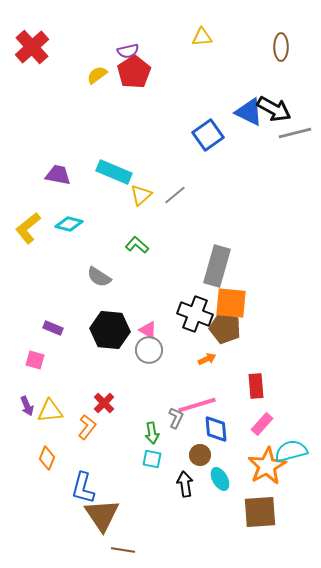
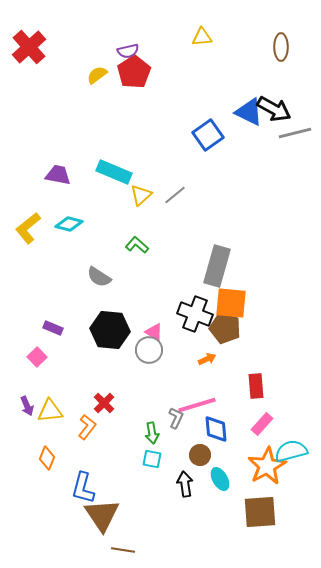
red cross at (32, 47): moved 3 px left
pink triangle at (148, 330): moved 6 px right, 2 px down
pink square at (35, 360): moved 2 px right, 3 px up; rotated 30 degrees clockwise
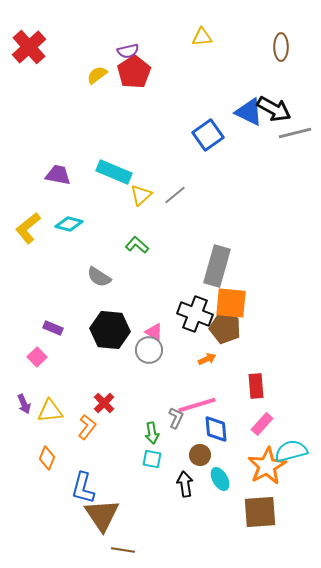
purple arrow at (27, 406): moved 3 px left, 2 px up
